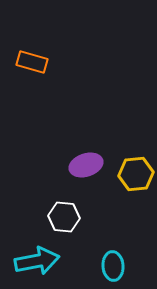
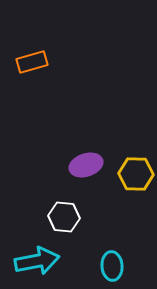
orange rectangle: rotated 32 degrees counterclockwise
yellow hexagon: rotated 8 degrees clockwise
cyan ellipse: moved 1 px left
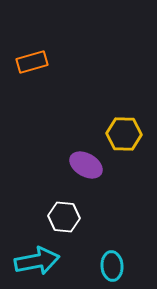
purple ellipse: rotated 48 degrees clockwise
yellow hexagon: moved 12 px left, 40 px up
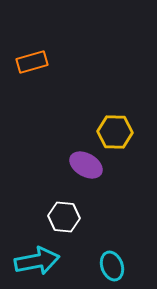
yellow hexagon: moved 9 px left, 2 px up
cyan ellipse: rotated 16 degrees counterclockwise
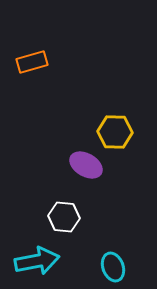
cyan ellipse: moved 1 px right, 1 px down
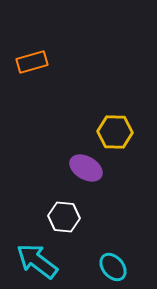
purple ellipse: moved 3 px down
cyan arrow: rotated 132 degrees counterclockwise
cyan ellipse: rotated 20 degrees counterclockwise
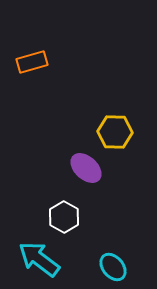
purple ellipse: rotated 12 degrees clockwise
white hexagon: rotated 24 degrees clockwise
cyan arrow: moved 2 px right, 2 px up
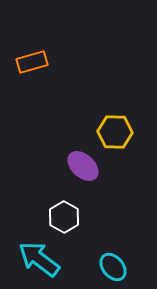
purple ellipse: moved 3 px left, 2 px up
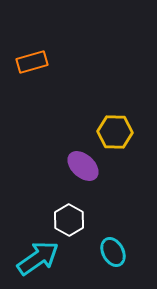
white hexagon: moved 5 px right, 3 px down
cyan arrow: moved 1 px left, 1 px up; rotated 108 degrees clockwise
cyan ellipse: moved 15 px up; rotated 12 degrees clockwise
